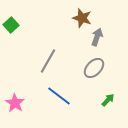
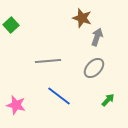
gray line: rotated 55 degrees clockwise
pink star: moved 1 px right, 2 px down; rotated 18 degrees counterclockwise
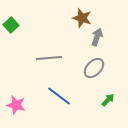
gray line: moved 1 px right, 3 px up
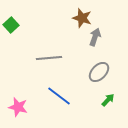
gray arrow: moved 2 px left
gray ellipse: moved 5 px right, 4 px down
pink star: moved 2 px right, 2 px down
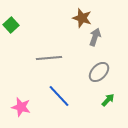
blue line: rotated 10 degrees clockwise
pink star: moved 3 px right
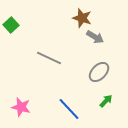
gray arrow: rotated 102 degrees clockwise
gray line: rotated 30 degrees clockwise
blue line: moved 10 px right, 13 px down
green arrow: moved 2 px left, 1 px down
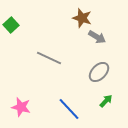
gray arrow: moved 2 px right
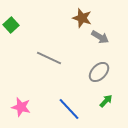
gray arrow: moved 3 px right
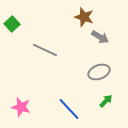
brown star: moved 2 px right, 1 px up
green square: moved 1 px right, 1 px up
gray line: moved 4 px left, 8 px up
gray ellipse: rotated 25 degrees clockwise
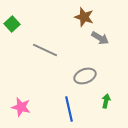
gray arrow: moved 1 px down
gray ellipse: moved 14 px left, 4 px down
green arrow: rotated 32 degrees counterclockwise
blue line: rotated 30 degrees clockwise
